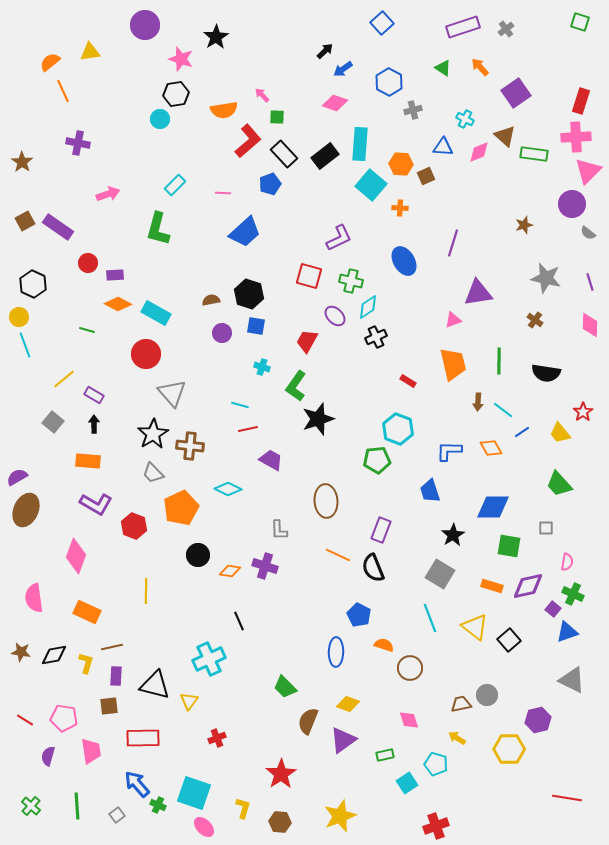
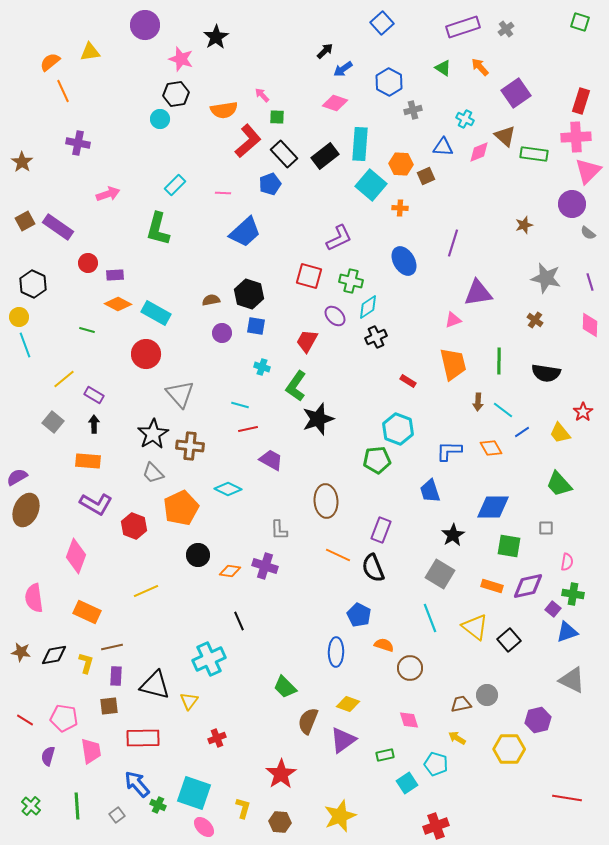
gray triangle at (172, 393): moved 8 px right, 1 px down
yellow line at (146, 591): rotated 65 degrees clockwise
green cross at (573, 594): rotated 15 degrees counterclockwise
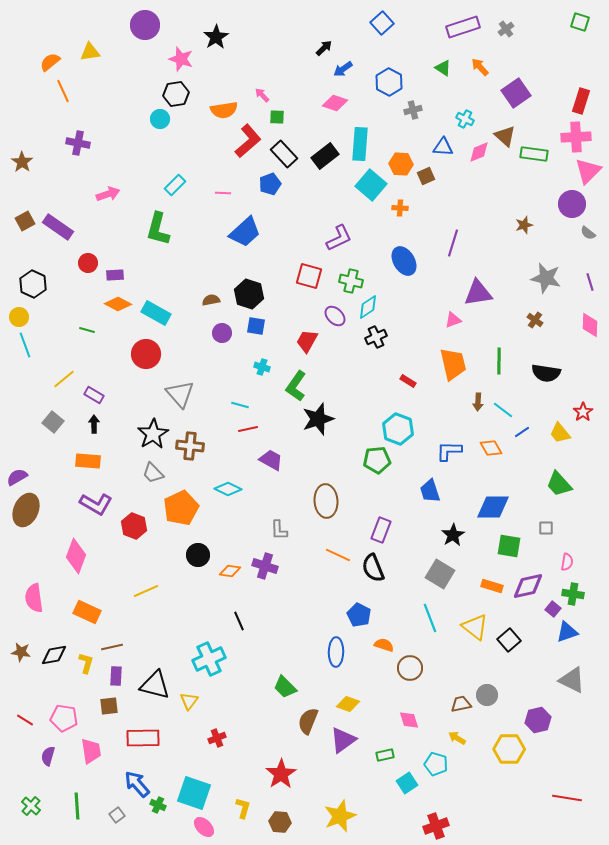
black arrow at (325, 51): moved 1 px left, 3 px up
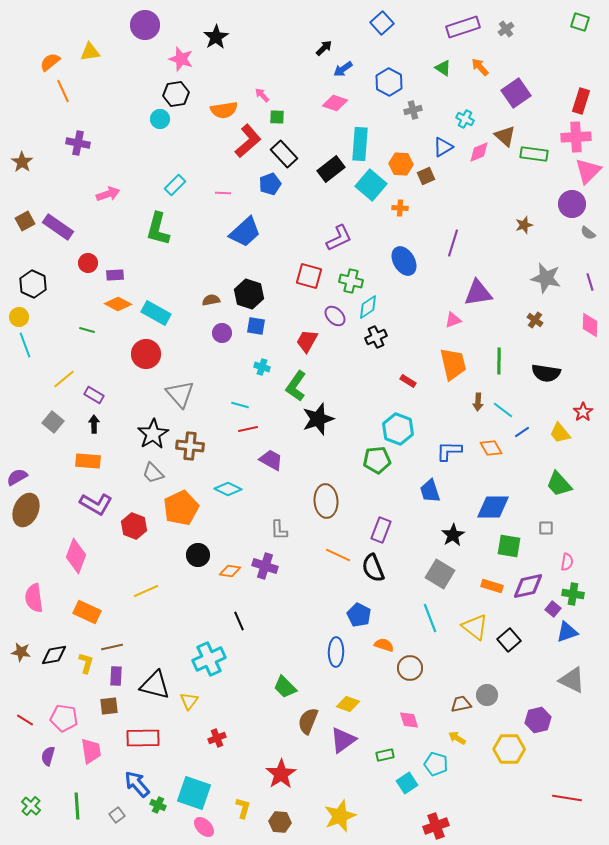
blue triangle at (443, 147): rotated 35 degrees counterclockwise
black rectangle at (325, 156): moved 6 px right, 13 px down
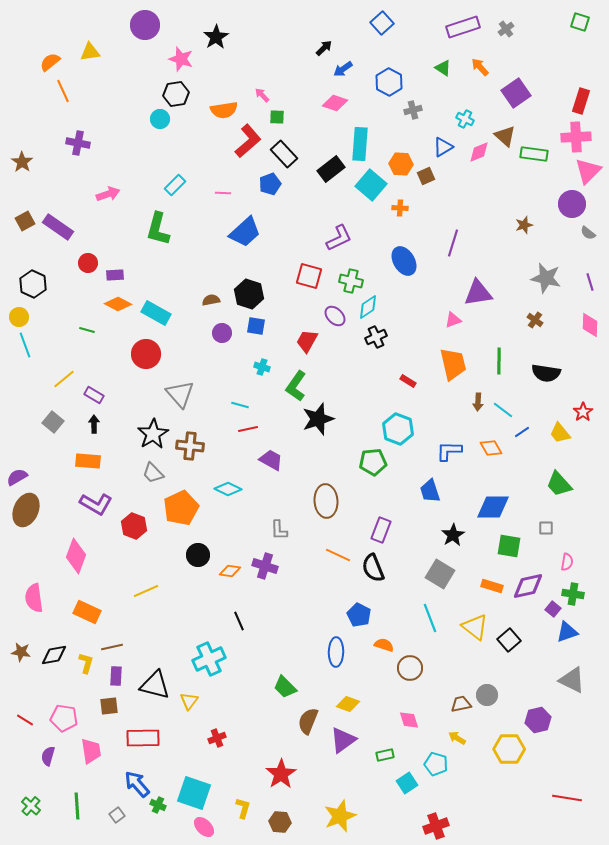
green pentagon at (377, 460): moved 4 px left, 2 px down
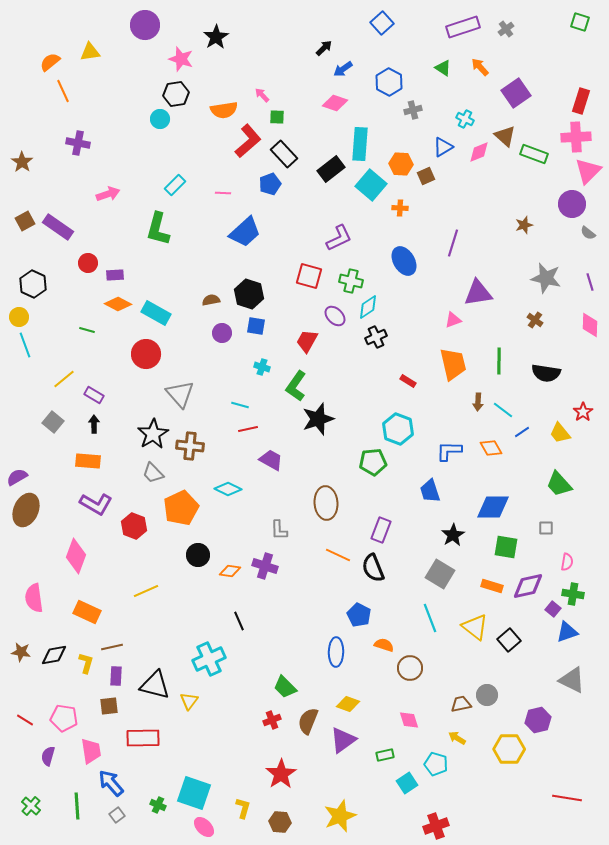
green rectangle at (534, 154): rotated 12 degrees clockwise
brown ellipse at (326, 501): moved 2 px down
green square at (509, 546): moved 3 px left, 1 px down
red cross at (217, 738): moved 55 px right, 18 px up
blue arrow at (137, 784): moved 26 px left, 1 px up
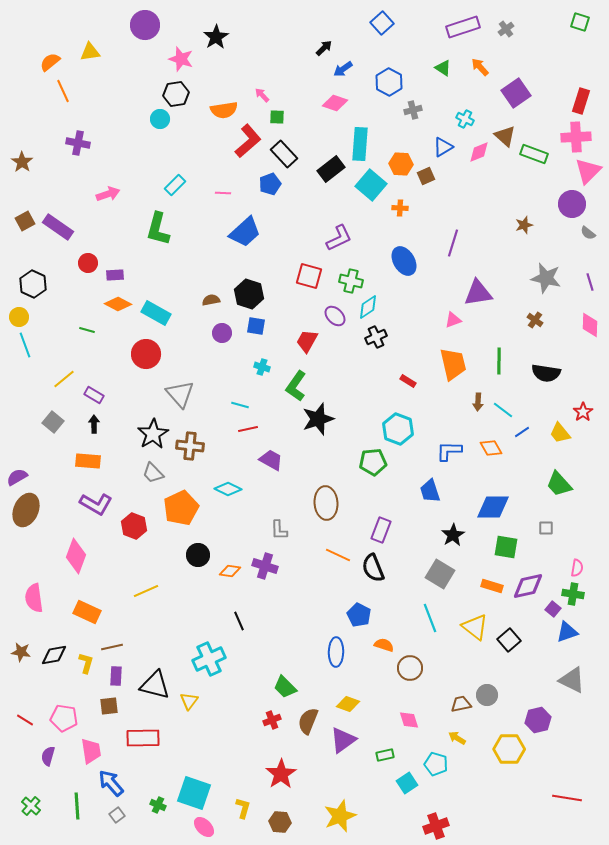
pink semicircle at (567, 562): moved 10 px right, 6 px down
